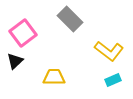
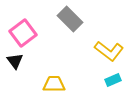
black triangle: rotated 24 degrees counterclockwise
yellow trapezoid: moved 7 px down
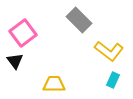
gray rectangle: moved 9 px right, 1 px down
cyan rectangle: rotated 42 degrees counterclockwise
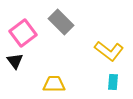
gray rectangle: moved 18 px left, 2 px down
cyan rectangle: moved 2 px down; rotated 21 degrees counterclockwise
